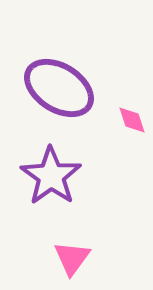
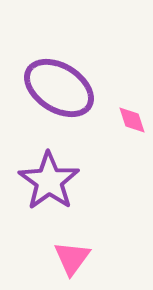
purple star: moved 2 px left, 5 px down
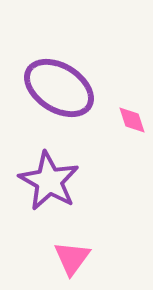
purple star: rotated 6 degrees counterclockwise
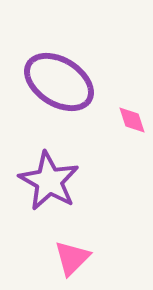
purple ellipse: moved 6 px up
pink triangle: rotated 9 degrees clockwise
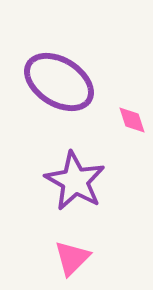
purple star: moved 26 px right
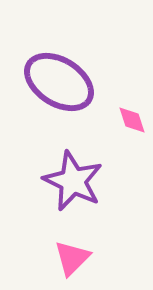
purple star: moved 2 px left; rotated 4 degrees counterclockwise
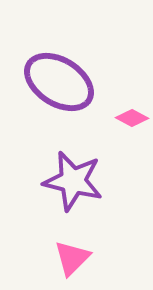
pink diamond: moved 2 px up; rotated 44 degrees counterclockwise
purple star: rotated 12 degrees counterclockwise
